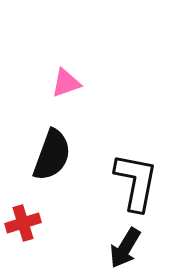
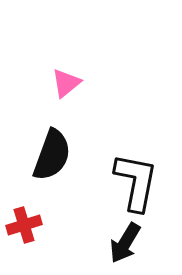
pink triangle: rotated 20 degrees counterclockwise
red cross: moved 1 px right, 2 px down
black arrow: moved 5 px up
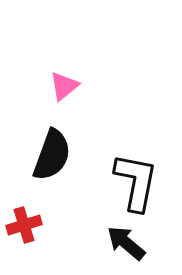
pink triangle: moved 2 px left, 3 px down
black arrow: moved 1 px right; rotated 99 degrees clockwise
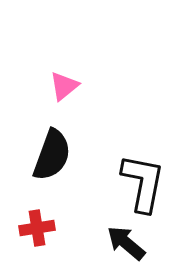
black L-shape: moved 7 px right, 1 px down
red cross: moved 13 px right, 3 px down; rotated 8 degrees clockwise
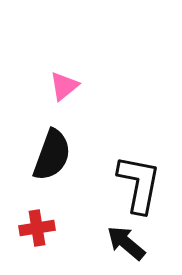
black L-shape: moved 4 px left, 1 px down
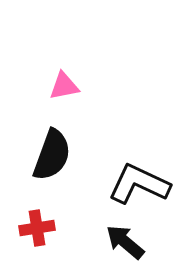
pink triangle: rotated 28 degrees clockwise
black L-shape: rotated 76 degrees counterclockwise
black arrow: moved 1 px left, 1 px up
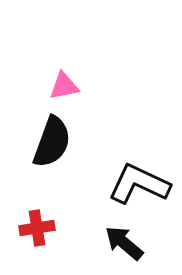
black semicircle: moved 13 px up
black arrow: moved 1 px left, 1 px down
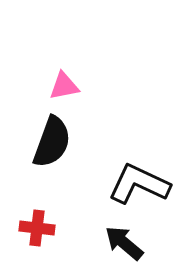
red cross: rotated 16 degrees clockwise
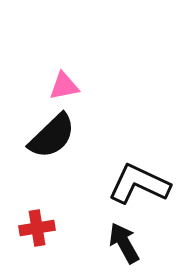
black semicircle: moved 6 px up; rotated 26 degrees clockwise
red cross: rotated 16 degrees counterclockwise
black arrow: rotated 21 degrees clockwise
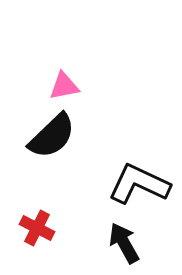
red cross: rotated 36 degrees clockwise
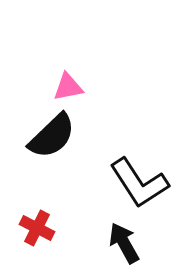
pink triangle: moved 4 px right, 1 px down
black L-shape: moved 1 px up; rotated 148 degrees counterclockwise
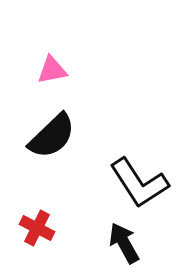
pink triangle: moved 16 px left, 17 px up
